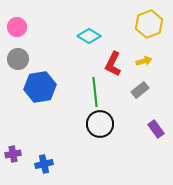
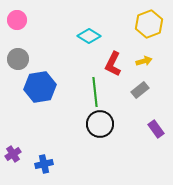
pink circle: moved 7 px up
purple cross: rotated 21 degrees counterclockwise
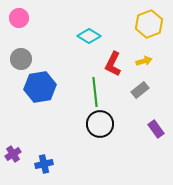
pink circle: moved 2 px right, 2 px up
gray circle: moved 3 px right
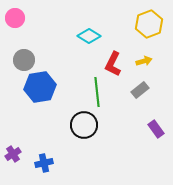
pink circle: moved 4 px left
gray circle: moved 3 px right, 1 px down
green line: moved 2 px right
black circle: moved 16 px left, 1 px down
blue cross: moved 1 px up
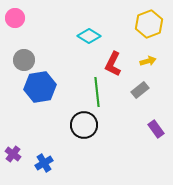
yellow arrow: moved 4 px right
purple cross: rotated 21 degrees counterclockwise
blue cross: rotated 18 degrees counterclockwise
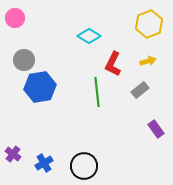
black circle: moved 41 px down
